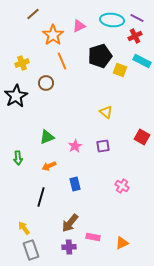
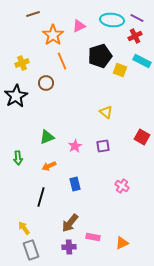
brown line: rotated 24 degrees clockwise
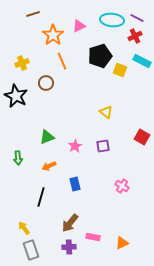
black star: rotated 15 degrees counterclockwise
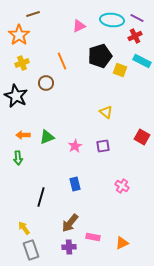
orange star: moved 34 px left
orange arrow: moved 26 px left, 31 px up; rotated 24 degrees clockwise
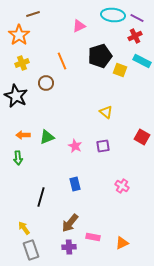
cyan ellipse: moved 1 px right, 5 px up
pink star: rotated 16 degrees counterclockwise
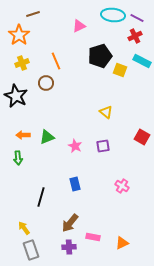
orange line: moved 6 px left
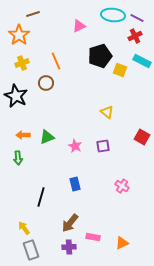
yellow triangle: moved 1 px right
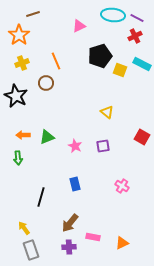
cyan rectangle: moved 3 px down
